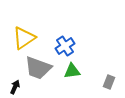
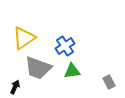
gray rectangle: rotated 48 degrees counterclockwise
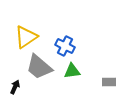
yellow triangle: moved 2 px right, 1 px up
blue cross: rotated 30 degrees counterclockwise
gray trapezoid: moved 1 px right, 1 px up; rotated 20 degrees clockwise
gray rectangle: rotated 64 degrees counterclockwise
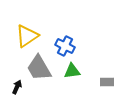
yellow triangle: moved 1 px right, 1 px up
gray trapezoid: moved 1 px down; rotated 20 degrees clockwise
gray rectangle: moved 2 px left
black arrow: moved 2 px right
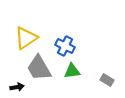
yellow triangle: moved 1 px left, 2 px down
gray rectangle: moved 2 px up; rotated 32 degrees clockwise
black arrow: rotated 56 degrees clockwise
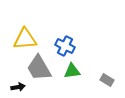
yellow triangle: moved 1 px left, 1 px down; rotated 30 degrees clockwise
black arrow: moved 1 px right
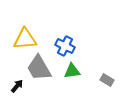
black arrow: moved 1 px left, 1 px up; rotated 40 degrees counterclockwise
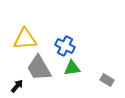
green triangle: moved 3 px up
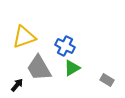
yellow triangle: moved 1 px left, 2 px up; rotated 15 degrees counterclockwise
green triangle: rotated 24 degrees counterclockwise
black arrow: moved 1 px up
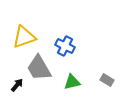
green triangle: moved 14 px down; rotated 18 degrees clockwise
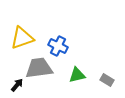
yellow triangle: moved 2 px left, 1 px down
blue cross: moved 7 px left
gray trapezoid: rotated 112 degrees clockwise
green triangle: moved 5 px right, 7 px up
